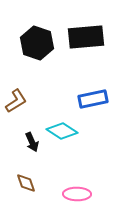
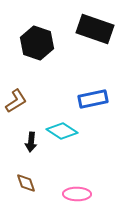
black rectangle: moved 9 px right, 8 px up; rotated 24 degrees clockwise
black arrow: moved 1 px left; rotated 30 degrees clockwise
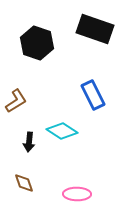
blue rectangle: moved 4 px up; rotated 76 degrees clockwise
black arrow: moved 2 px left
brown diamond: moved 2 px left
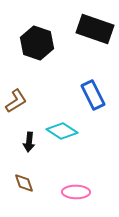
pink ellipse: moved 1 px left, 2 px up
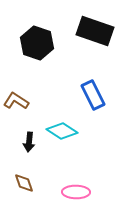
black rectangle: moved 2 px down
brown L-shape: rotated 115 degrees counterclockwise
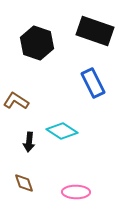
blue rectangle: moved 12 px up
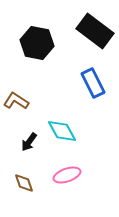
black rectangle: rotated 18 degrees clockwise
black hexagon: rotated 8 degrees counterclockwise
cyan diamond: rotated 28 degrees clockwise
black arrow: rotated 30 degrees clockwise
pink ellipse: moved 9 px left, 17 px up; rotated 20 degrees counterclockwise
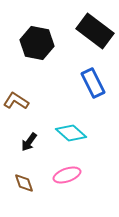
cyan diamond: moved 9 px right, 2 px down; rotated 20 degrees counterclockwise
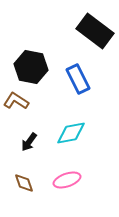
black hexagon: moved 6 px left, 24 px down
blue rectangle: moved 15 px left, 4 px up
cyan diamond: rotated 52 degrees counterclockwise
pink ellipse: moved 5 px down
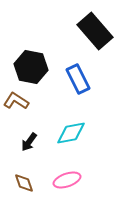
black rectangle: rotated 12 degrees clockwise
